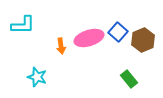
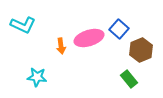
cyan L-shape: rotated 25 degrees clockwise
blue square: moved 1 px right, 3 px up
brown hexagon: moved 2 px left, 10 px down
cyan star: rotated 12 degrees counterclockwise
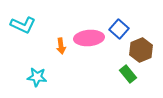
pink ellipse: rotated 12 degrees clockwise
green rectangle: moved 1 px left, 5 px up
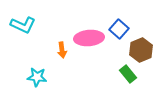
orange arrow: moved 1 px right, 4 px down
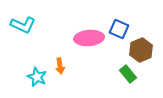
blue square: rotated 18 degrees counterclockwise
orange arrow: moved 2 px left, 16 px down
cyan star: rotated 18 degrees clockwise
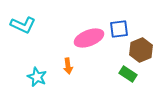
blue square: rotated 30 degrees counterclockwise
pink ellipse: rotated 16 degrees counterclockwise
orange arrow: moved 8 px right
green rectangle: rotated 18 degrees counterclockwise
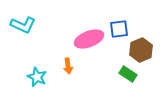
pink ellipse: moved 1 px down
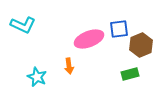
brown hexagon: moved 5 px up
orange arrow: moved 1 px right
green rectangle: moved 2 px right; rotated 48 degrees counterclockwise
